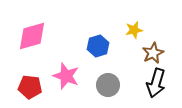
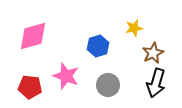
yellow star: moved 2 px up
pink diamond: moved 1 px right
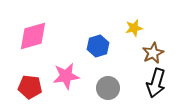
pink star: rotated 28 degrees counterclockwise
gray circle: moved 3 px down
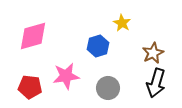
yellow star: moved 12 px left, 5 px up; rotated 30 degrees counterclockwise
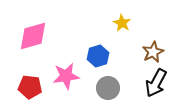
blue hexagon: moved 10 px down
brown star: moved 1 px up
black arrow: rotated 12 degrees clockwise
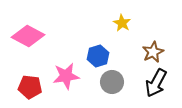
pink diamond: moved 5 px left; rotated 44 degrees clockwise
gray circle: moved 4 px right, 6 px up
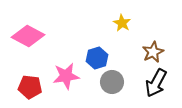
blue hexagon: moved 1 px left, 2 px down
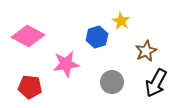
yellow star: moved 1 px left, 2 px up
brown star: moved 7 px left, 1 px up
blue hexagon: moved 21 px up
pink star: moved 12 px up
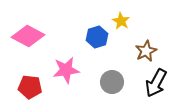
pink star: moved 6 px down
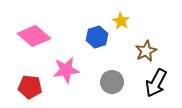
pink diamond: moved 6 px right; rotated 12 degrees clockwise
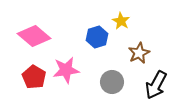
brown star: moved 7 px left, 2 px down
black arrow: moved 2 px down
red pentagon: moved 4 px right, 10 px up; rotated 25 degrees clockwise
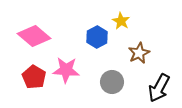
blue hexagon: rotated 10 degrees counterclockwise
pink star: rotated 12 degrees clockwise
black arrow: moved 3 px right, 3 px down
